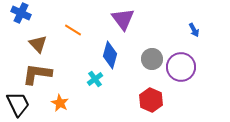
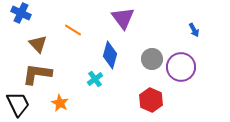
purple triangle: moved 1 px up
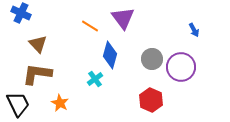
orange line: moved 17 px right, 4 px up
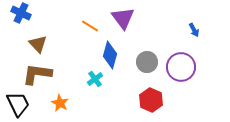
gray circle: moved 5 px left, 3 px down
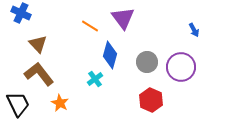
brown L-shape: moved 2 px right; rotated 44 degrees clockwise
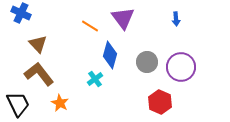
blue arrow: moved 18 px left, 11 px up; rotated 24 degrees clockwise
red hexagon: moved 9 px right, 2 px down
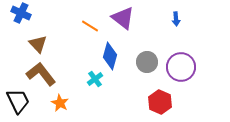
purple triangle: rotated 15 degrees counterclockwise
blue diamond: moved 1 px down
brown L-shape: moved 2 px right
black trapezoid: moved 3 px up
